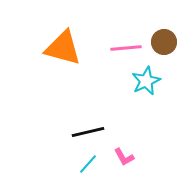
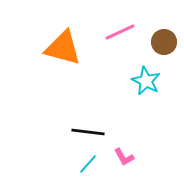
pink line: moved 6 px left, 16 px up; rotated 20 degrees counterclockwise
cyan star: rotated 20 degrees counterclockwise
black line: rotated 20 degrees clockwise
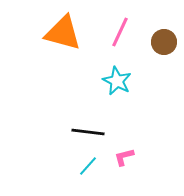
pink line: rotated 40 degrees counterclockwise
orange triangle: moved 15 px up
cyan star: moved 29 px left
pink L-shape: rotated 105 degrees clockwise
cyan line: moved 2 px down
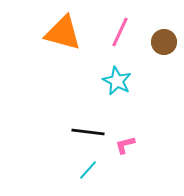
pink L-shape: moved 1 px right, 12 px up
cyan line: moved 4 px down
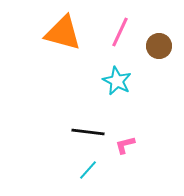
brown circle: moved 5 px left, 4 px down
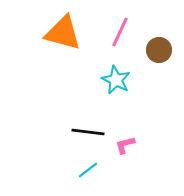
brown circle: moved 4 px down
cyan star: moved 1 px left, 1 px up
cyan line: rotated 10 degrees clockwise
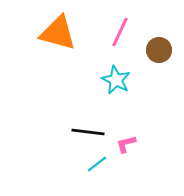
orange triangle: moved 5 px left
pink L-shape: moved 1 px right, 1 px up
cyan line: moved 9 px right, 6 px up
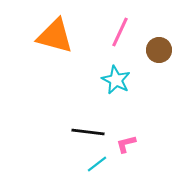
orange triangle: moved 3 px left, 3 px down
